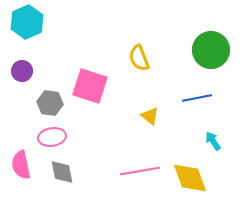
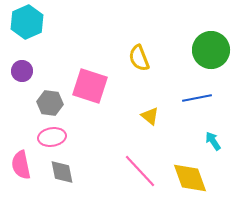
pink line: rotated 57 degrees clockwise
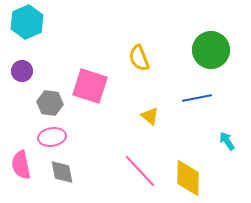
cyan arrow: moved 14 px right
yellow diamond: moved 2 px left; rotated 21 degrees clockwise
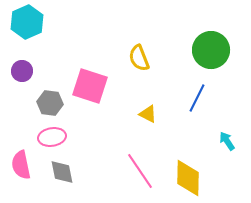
blue line: rotated 52 degrees counterclockwise
yellow triangle: moved 2 px left, 2 px up; rotated 12 degrees counterclockwise
pink line: rotated 9 degrees clockwise
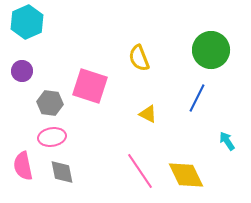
pink semicircle: moved 2 px right, 1 px down
yellow diamond: moved 2 px left, 3 px up; rotated 27 degrees counterclockwise
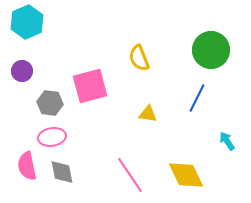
pink square: rotated 33 degrees counterclockwise
yellow triangle: rotated 18 degrees counterclockwise
pink semicircle: moved 4 px right
pink line: moved 10 px left, 4 px down
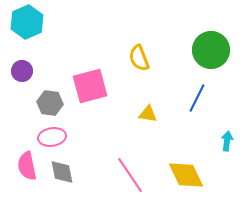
cyan arrow: rotated 42 degrees clockwise
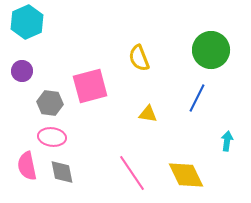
pink ellipse: rotated 16 degrees clockwise
pink line: moved 2 px right, 2 px up
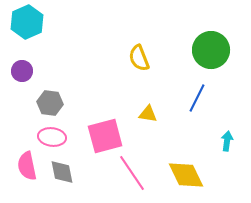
pink square: moved 15 px right, 50 px down
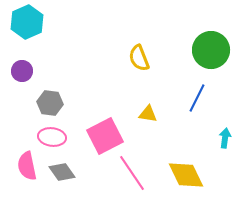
pink square: rotated 12 degrees counterclockwise
cyan arrow: moved 2 px left, 3 px up
gray diamond: rotated 24 degrees counterclockwise
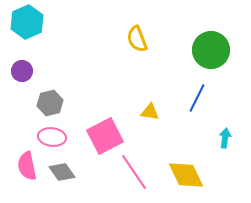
yellow semicircle: moved 2 px left, 19 px up
gray hexagon: rotated 20 degrees counterclockwise
yellow triangle: moved 2 px right, 2 px up
pink line: moved 2 px right, 1 px up
